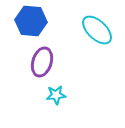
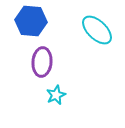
purple ellipse: rotated 12 degrees counterclockwise
cyan star: rotated 18 degrees counterclockwise
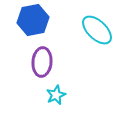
blue hexagon: moved 2 px right, 1 px up; rotated 16 degrees counterclockwise
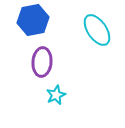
cyan ellipse: rotated 12 degrees clockwise
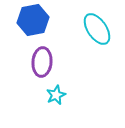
cyan ellipse: moved 1 px up
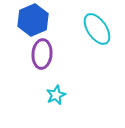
blue hexagon: rotated 12 degrees counterclockwise
purple ellipse: moved 8 px up
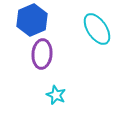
blue hexagon: moved 1 px left
cyan star: rotated 24 degrees counterclockwise
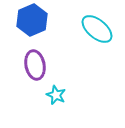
cyan ellipse: rotated 16 degrees counterclockwise
purple ellipse: moved 7 px left, 11 px down; rotated 16 degrees counterclockwise
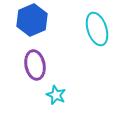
cyan ellipse: rotated 32 degrees clockwise
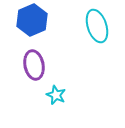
cyan ellipse: moved 3 px up
purple ellipse: moved 1 px left
